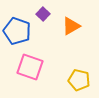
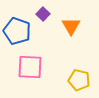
orange triangle: rotated 30 degrees counterclockwise
pink square: rotated 16 degrees counterclockwise
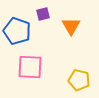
purple square: rotated 32 degrees clockwise
